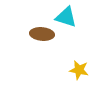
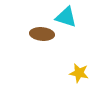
yellow star: moved 3 px down
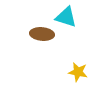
yellow star: moved 1 px left, 1 px up
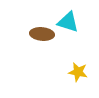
cyan triangle: moved 2 px right, 5 px down
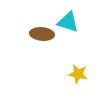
yellow star: moved 2 px down
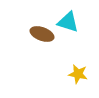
brown ellipse: rotated 15 degrees clockwise
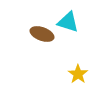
yellow star: rotated 24 degrees clockwise
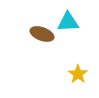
cyan triangle: rotated 20 degrees counterclockwise
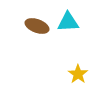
brown ellipse: moved 5 px left, 8 px up
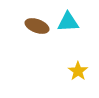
yellow star: moved 3 px up
